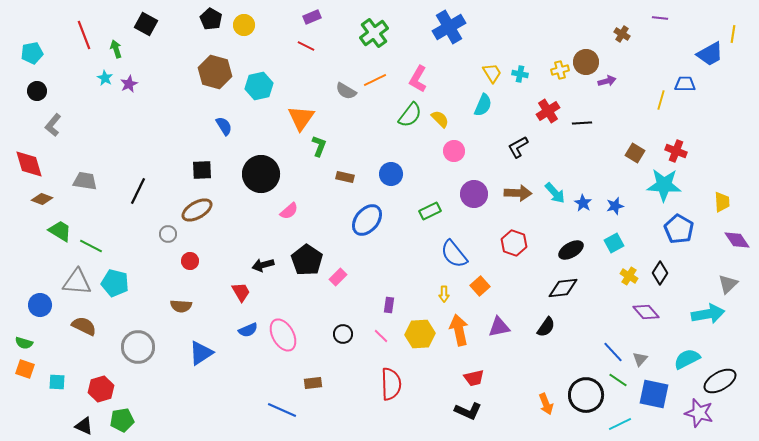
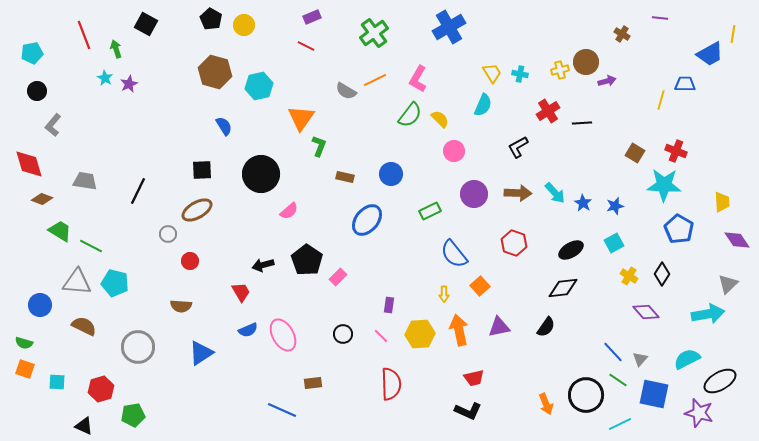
black diamond at (660, 273): moved 2 px right, 1 px down
green pentagon at (122, 420): moved 11 px right, 5 px up
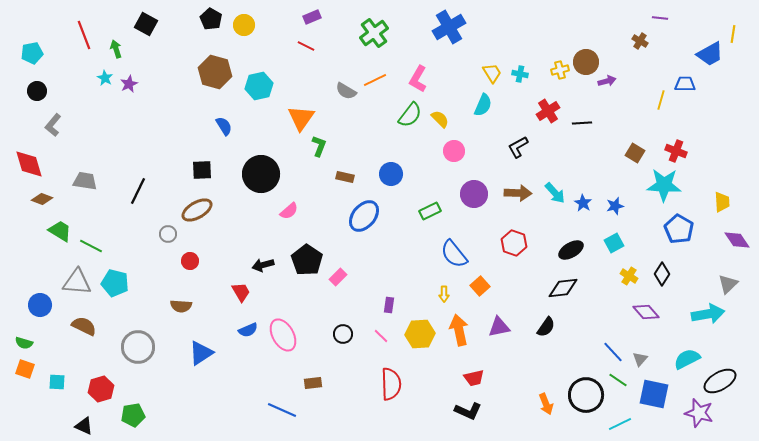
brown cross at (622, 34): moved 18 px right, 7 px down
blue ellipse at (367, 220): moved 3 px left, 4 px up
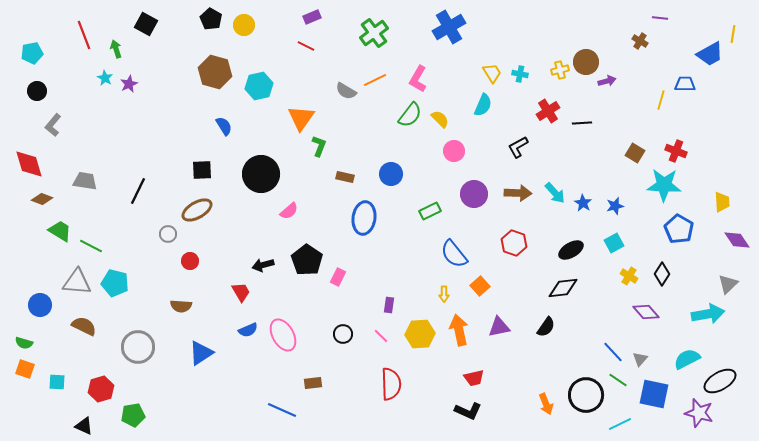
blue ellipse at (364, 216): moved 2 px down; rotated 32 degrees counterclockwise
pink rectangle at (338, 277): rotated 18 degrees counterclockwise
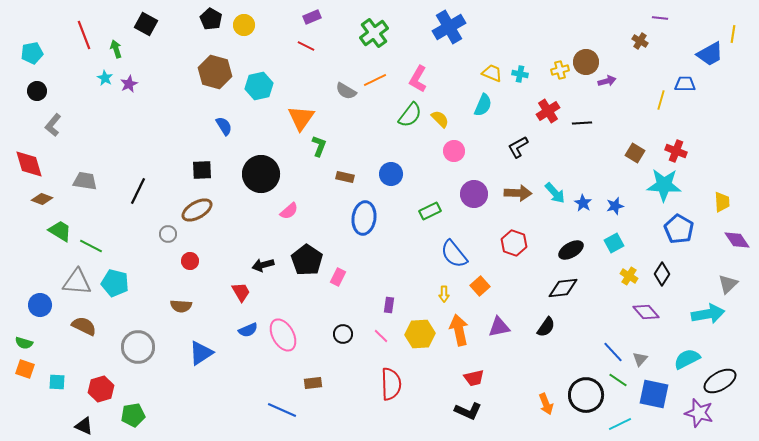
yellow trapezoid at (492, 73): rotated 35 degrees counterclockwise
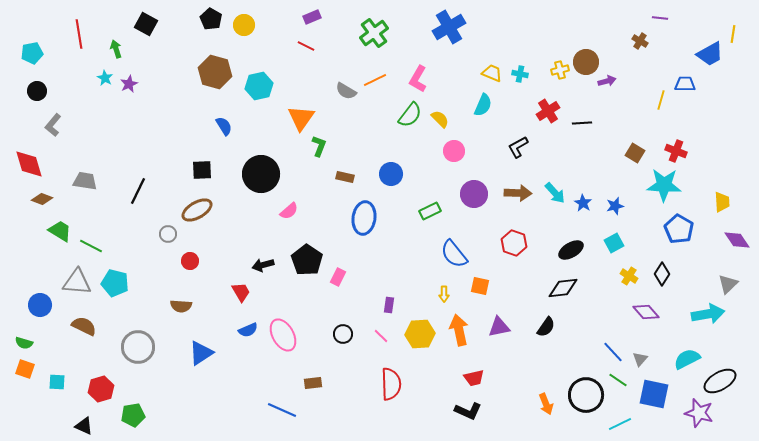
red line at (84, 35): moved 5 px left, 1 px up; rotated 12 degrees clockwise
orange square at (480, 286): rotated 36 degrees counterclockwise
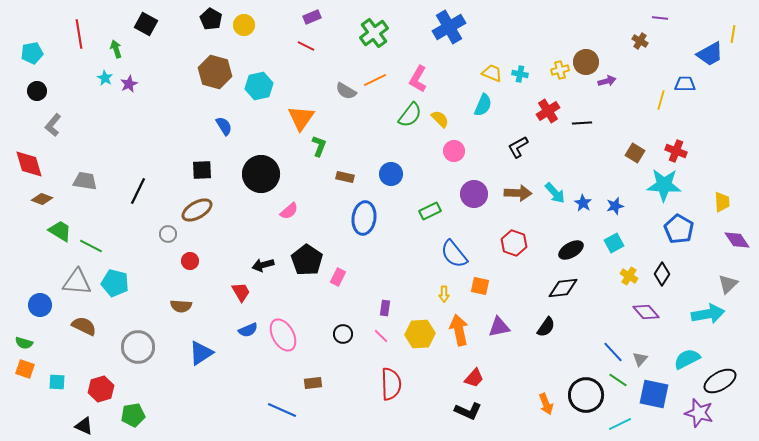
purple rectangle at (389, 305): moved 4 px left, 3 px down
red trapezoid at (474, 378): rotated 35 degrees counterclockwise
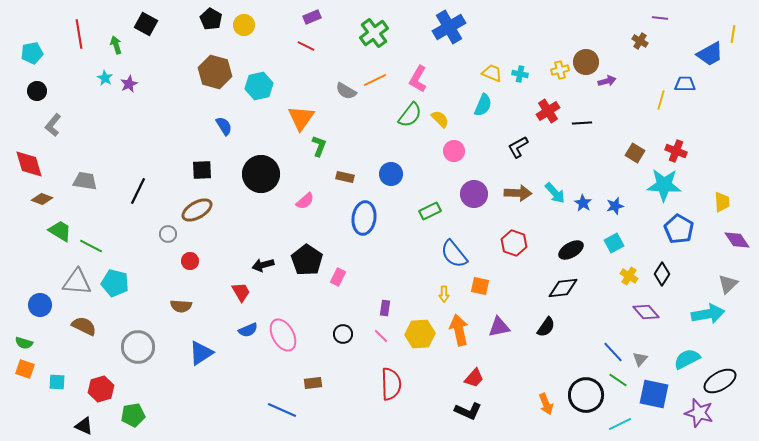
green arrow at (116, 49): moved 4 px up
pink semicircle at (289, 211): moved 16 px right, 10 px up
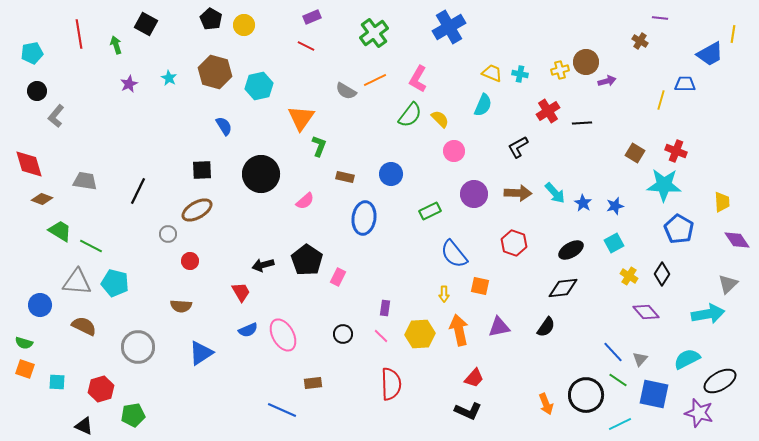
cyan star at (105, 78): moved 64 px right
gray L-shape at (53, 125): moved 3 px right, 9 px up
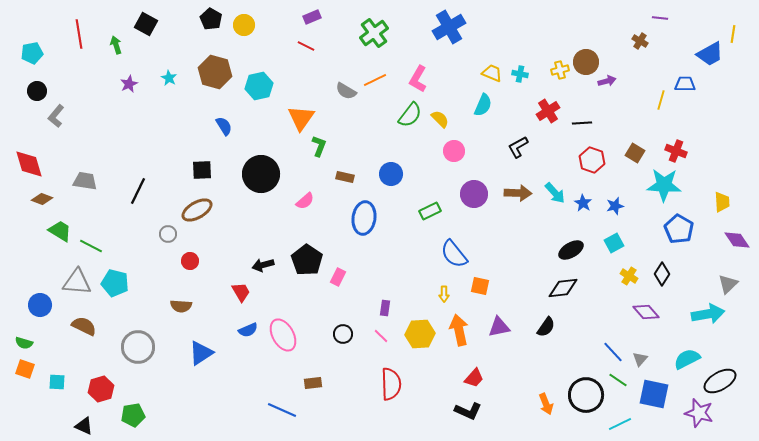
red hexagon at (514, 243): moved 78 px right, 83 px up
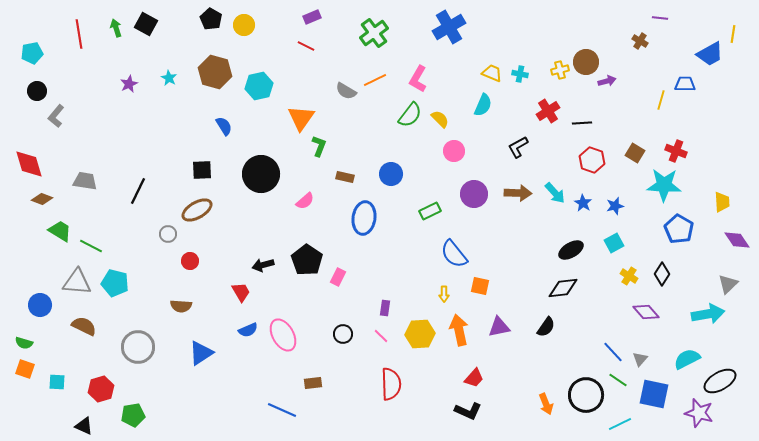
green arrow at (116, 45): moved 17 px up
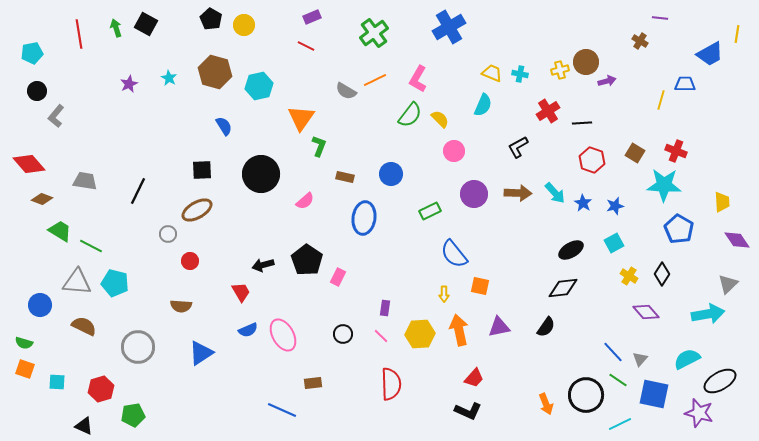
yellow line at (733, 34): moved 4 px right
red diamond at (29, 164): rotated 24 degrees counterclockwise
